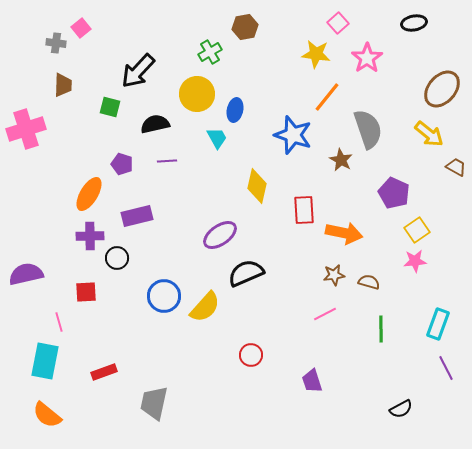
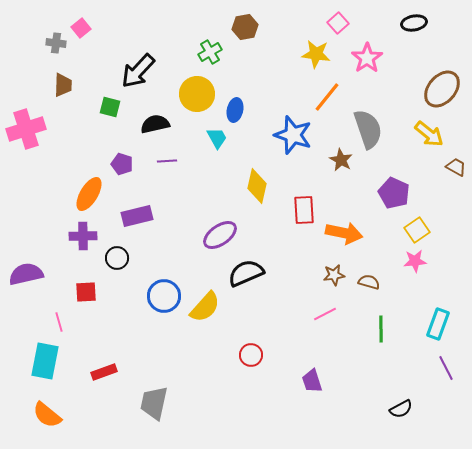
purple cross at (90, 236): moved 7 px left
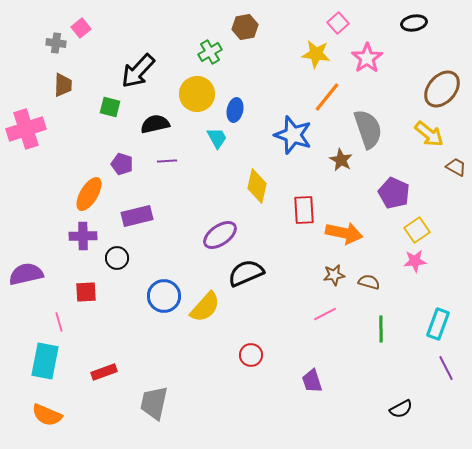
orange semicircle at (47, 415): rotated 16 degrees counterclockwise
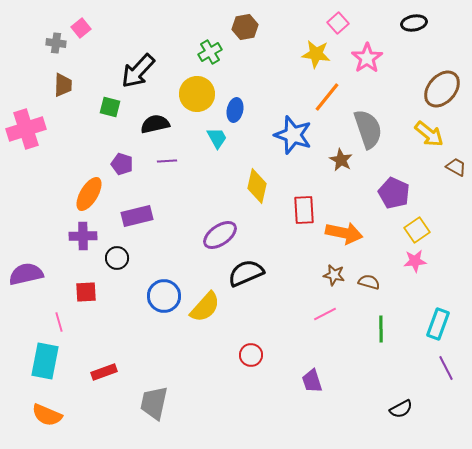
brown star at (334, 275): rotated 20 degrees clockwise
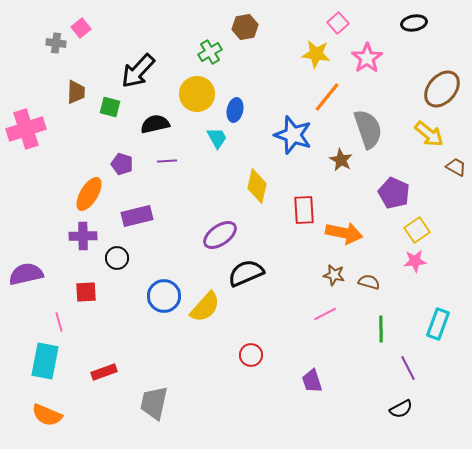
brown trapezoid at (63, 85): moved 13 px right, 7 px down
purple line at (446, 368): moved 38 px left
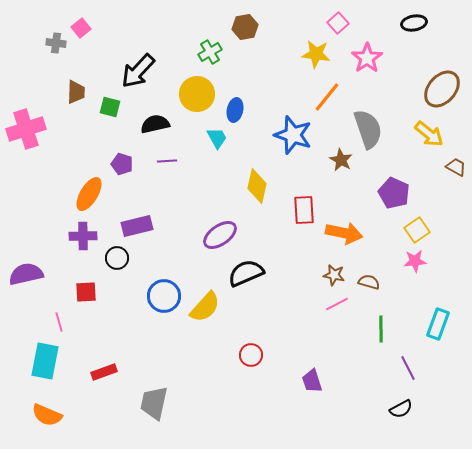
purple rectangle at (137, 216): moved 10 px down
pink line at (325, 314): moved 12 px right, 10 px up
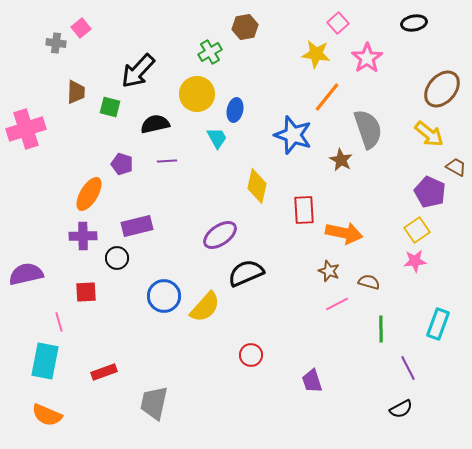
purple pentagon at (394, 193): moved 36 px right, 1 px up
brown star at (334, 275): moved 5 px left, 4 px up; rotated 10 degrees clockwise
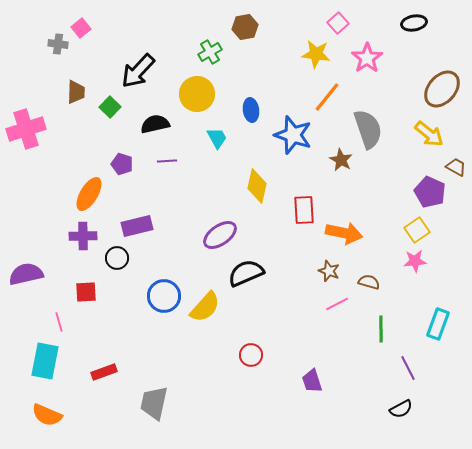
gray cross at (56, 43): moved 2 px right, 1 px down
green square at (110, 107): rotated 30 degrees clockwise
blue ellipse at (235, 110): moved 16 px right; rotated 20 degrees counterclockwise
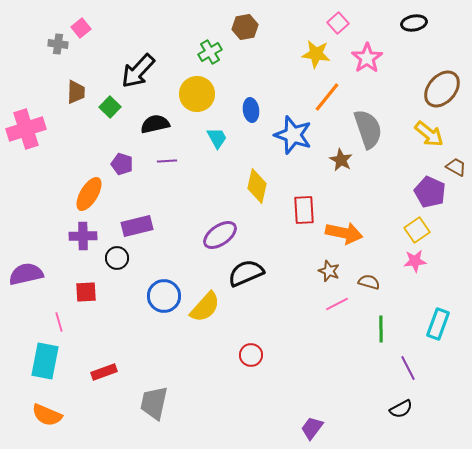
purple trapezoid at (312, 381): moved 47 px down; rotated 55 degrees clockwise
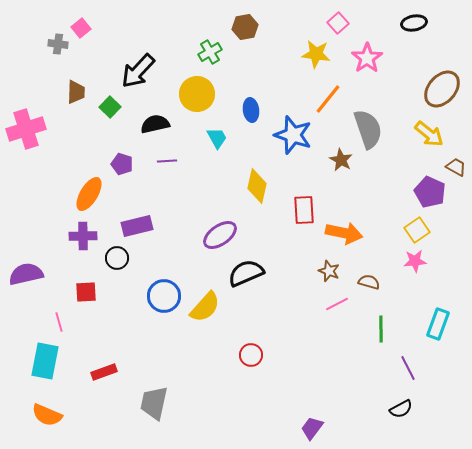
orange line at (327, 97): moved 1 px right, 2 px down
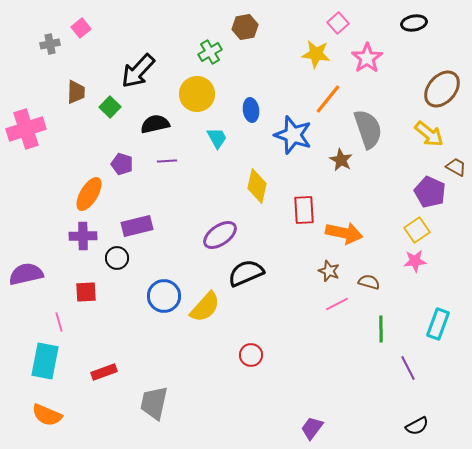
gray cross at (58, 44): moved 8 px left; rotated 18 degrees counterclockwise
black semicircle at (401, 409): moved 16 px right, 17 px down
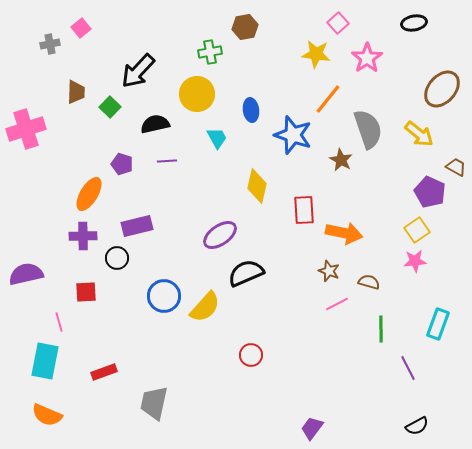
green cross at (210, 52): rotated 20 degrees clockwise
yellow arrow at (429, 134): moved 10 px left
